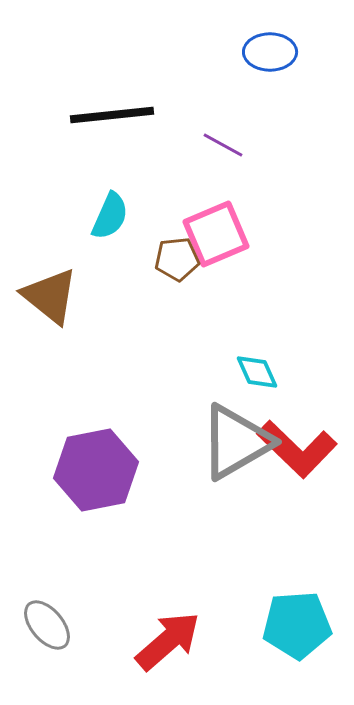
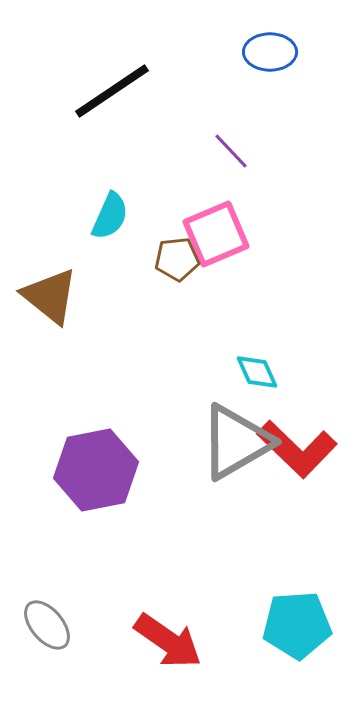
black line: moved 24 px up; rotated 28 degrees counterclockwise
purple line: moved 8 px right, 6 px down; rotated 18 degrees clockwise
red arrow: rotated 76 degrees clockwise
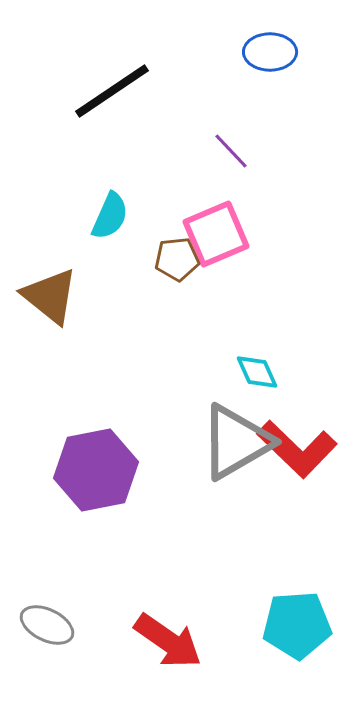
gray ellipse: rotated 24 degrees counterclockwise
